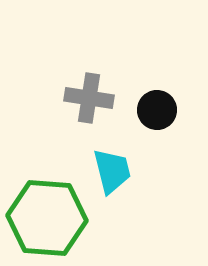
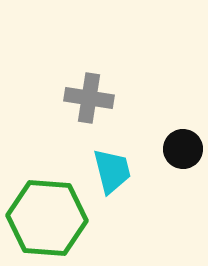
black circle: moved 26 px right, 39 px down
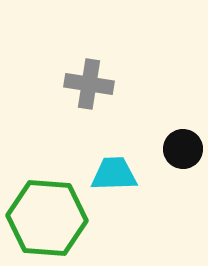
gray cross: moved 14 px up
cyan trapezoid: moved 2 px right, 3 px down; rotated 78 degrees counterclockwise
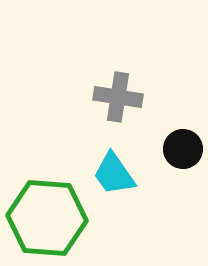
gray cross: moved 29 px right, 13 px down
cyan trapezoid: rotated 123 degrees counterclockwise
